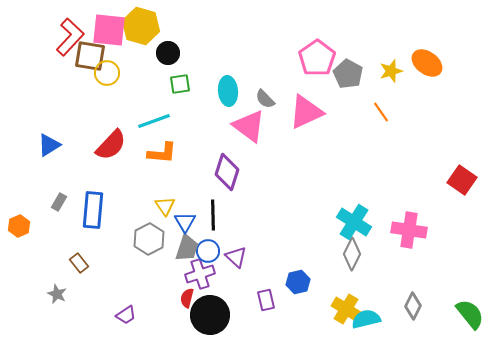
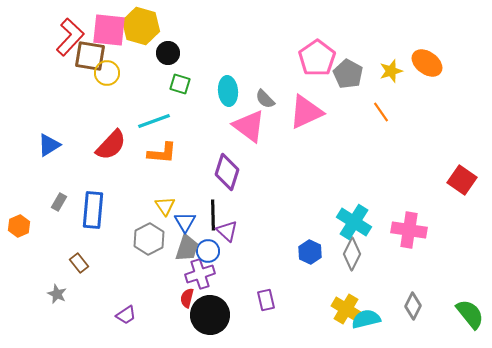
green square at (180, 84): rotated 25 degrees clockwise
purple triangle at (236, 257): moved 9 px left, 26 px up
blue hexagon at (298, 282): moved 12 px right, 30 px up; rotated 20 degrees counterclockwise
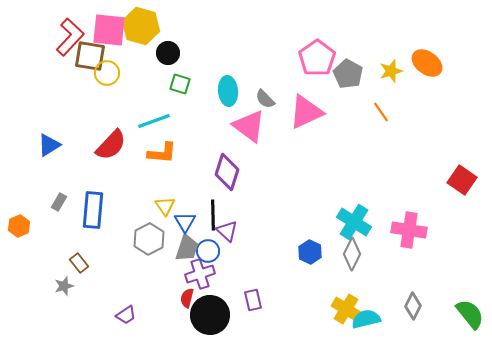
gray star at (57, 294): moved 7 px right, 8 px up; rotated 30 degrees clockwise
purple rectangle at (266, 300): moved 13 px left
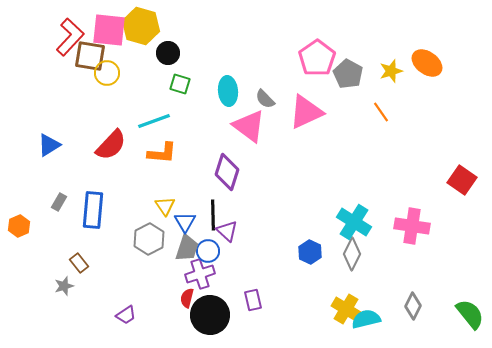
pink cross at (409, 230): moved 3 px right, 4 px up
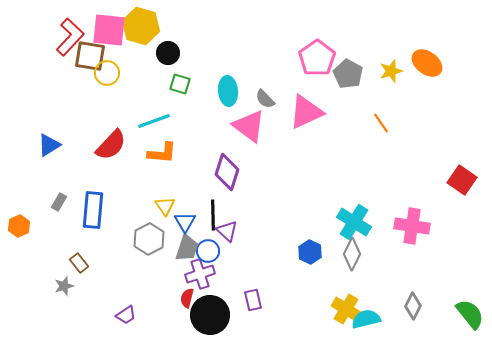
orange line at (381, 112): moved 11 px down
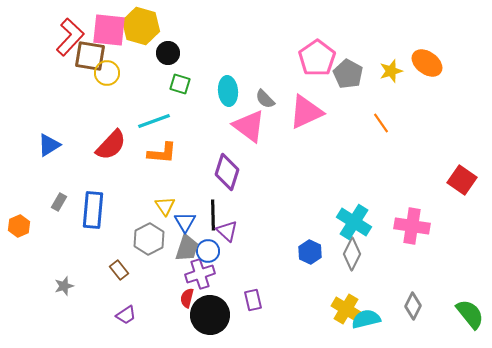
brown rectangle at (79, 263): moved 40 px right, 7 px down
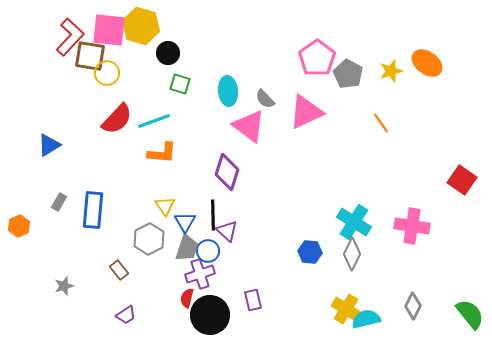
red semicircle at (111, 145): moved 6 px right, 26 px up
blue hexagon at (310, 252): rotated 20 degrees counterclockwise
